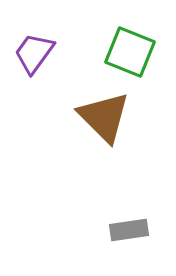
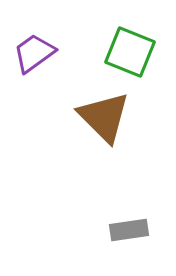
purple trapezoid: rotated 18 degrees clockwise
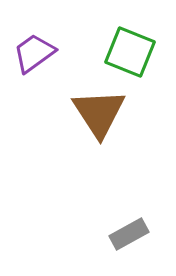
brown triangle: moved 5 px left, 4 px up; rotated 12 degrees clockwise
gray rectangle: moved 4 px down; rotated 21 degrees counterclockwise
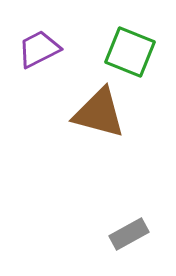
purple trapezoid: moved 5 px right, 4 px up; rotated 9 degrees clockwise
brown triangle: rotated 42 degrees counterclockwise
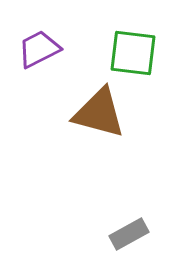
green square: moved 3 px right, 1 px down; rotated 15 degrees counterclockwise
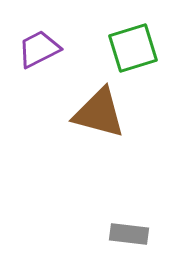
green square: moved 5 px up; rotated 24 degrees counterclockwise
gray rectangle: rotated 36 degrees clockwise
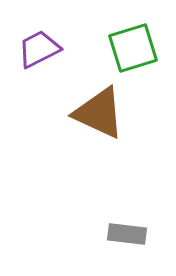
brown triangle: rotated 10 degrees clockwise
gray rectangle: moved 2 px left
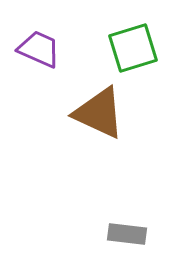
purple trapezoid: rotated 51 degrees clockwise
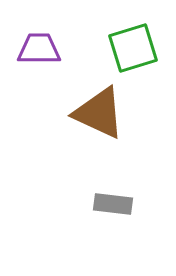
purple trapezoid: rotated 24 degrees counterclockwise
gray rectangle: moved 14 px left, 30 px up
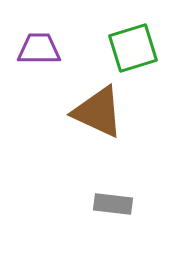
brown triangle: moved 1 px left, 1 px up
